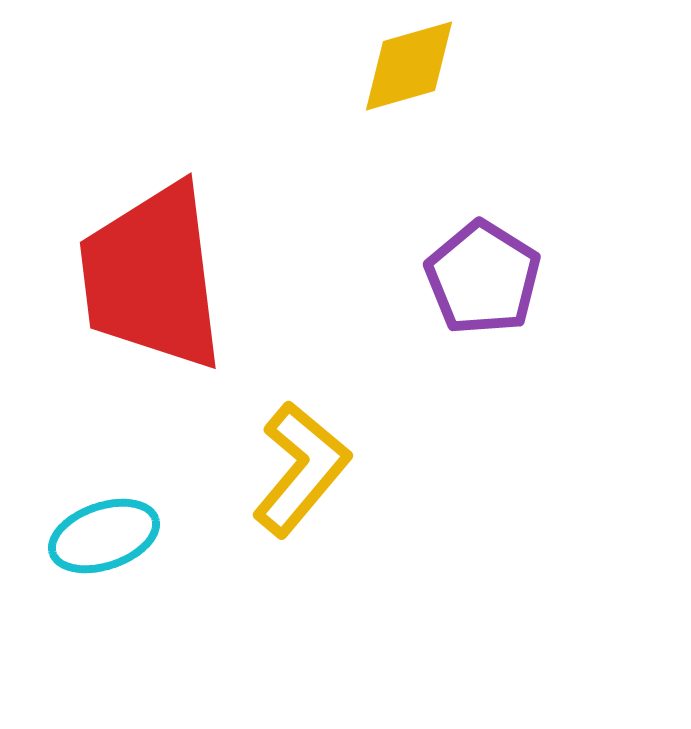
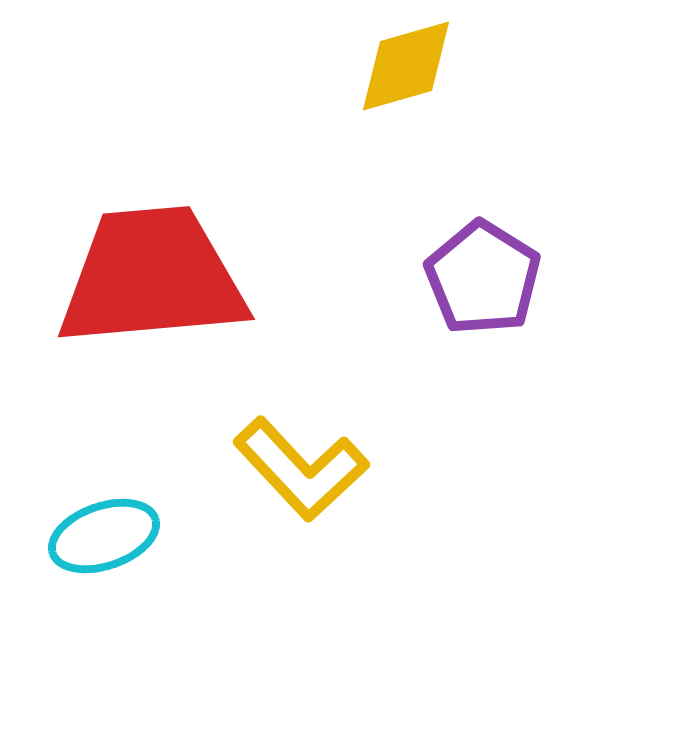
yellow diamond: moved 3 px left
red trapezoid: rotated 92 degrees clockwise
yellow L-shape: rotated 97 degrees clockwise
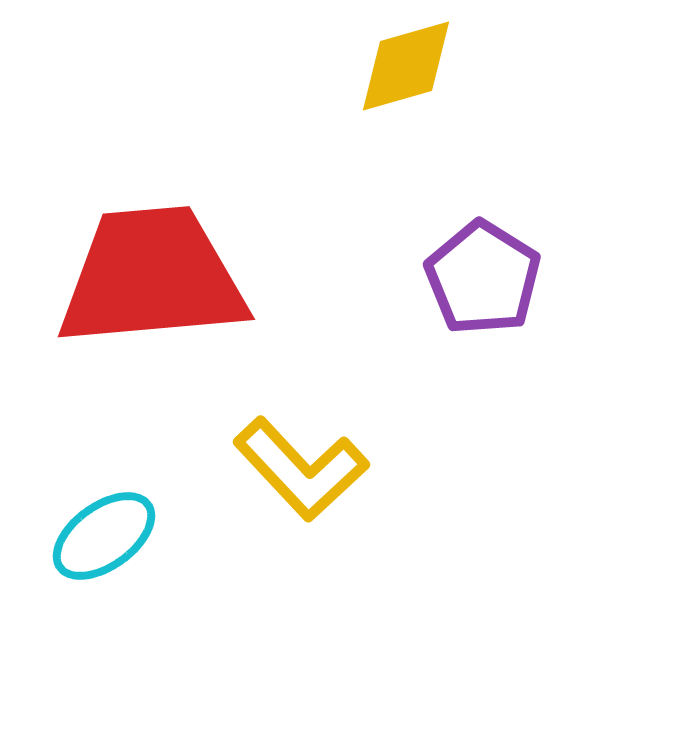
cyan ellipse: rotated 17 degrees counterclockwise
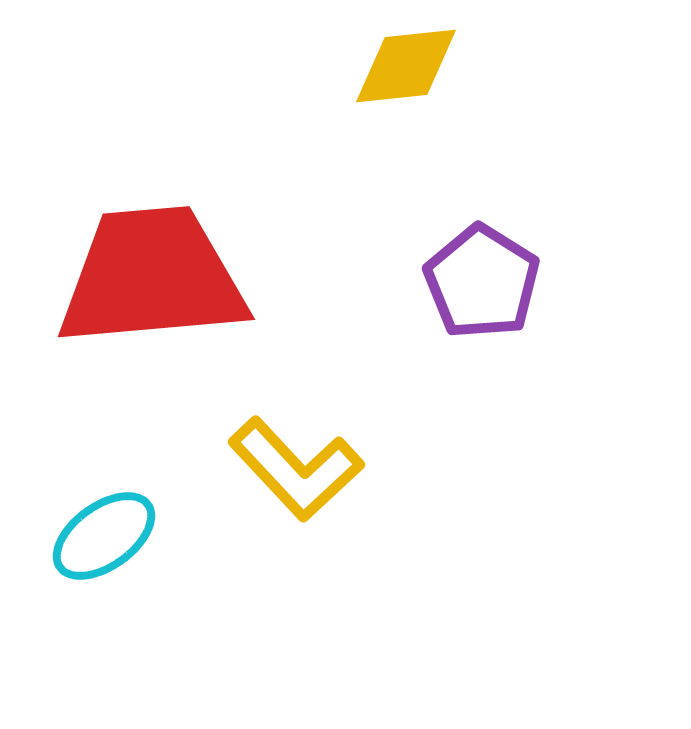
yellow diamond: rotated 10 degrees clockwise
purple pentagon: moved 1 px left, 4 px down
yellow L-shape: moved 5 px left
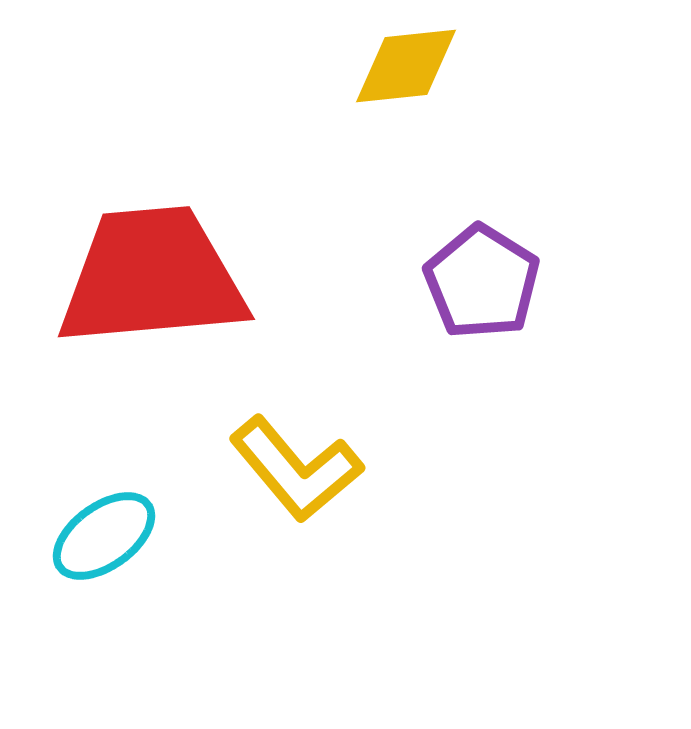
yellow L-shape: rotated 3 degrees clockwise
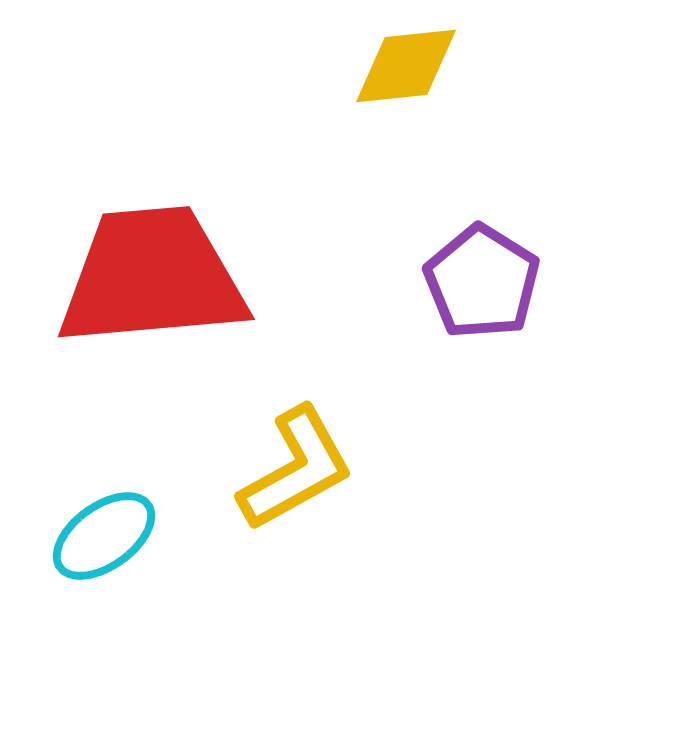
yellow L-shape: rotated 79 degrees counterclockwise
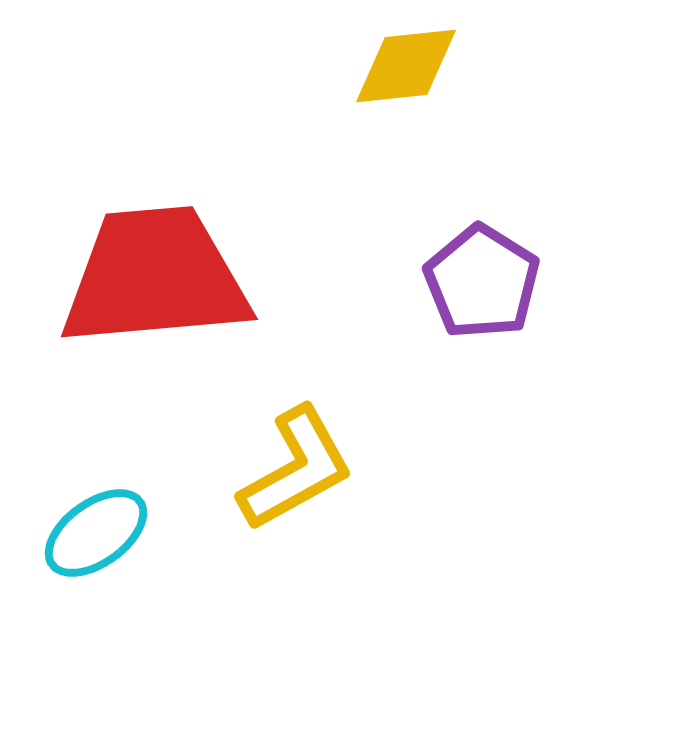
red trapezoid: moved 3 px right
cyan ellipse: moved 8 px left, 3 px up
